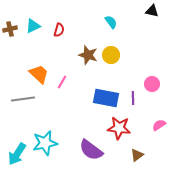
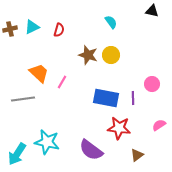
cyan triangle: moved 1 px left, 1 px down
orange trapezoid: moved 1 px up
cyan star: moved 2 px right, 1 px up; rotated 25 degrees clockwise
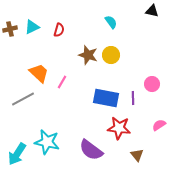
gray line: rotated 20 degrees counterclockwise
brown triangle: rotated 32 degrees counterclockwise
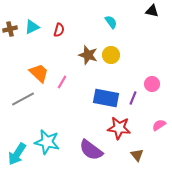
purple line: rotated 24 degrees clockwise
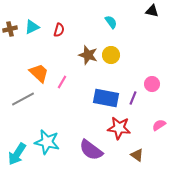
brown triangle: rotated 16 degrees counterclockwise
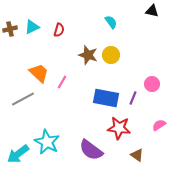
cyan star: rotated 15 degrees clockwise
cyan arrow: moved 1 px right; rotated 20 degrees clockwise
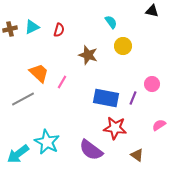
yellow circle: moved 12 px right, 9 px up
red star: moved 4 px left
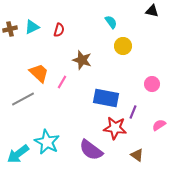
brown star: moved 6 px left, 5 px down
purple line: moved 14 px down
